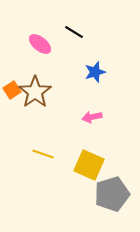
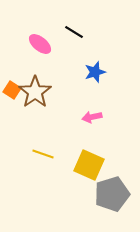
orange square: rotated 24 degrees counterclockwise
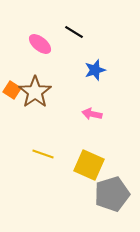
blue star: moved 2 px up
pink arrow: moved 3 px up; rotated 24 degrees clockwise
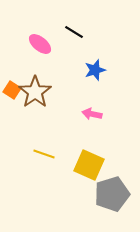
yellow line: moved 1 px right
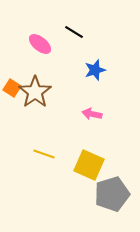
orange square: moved 2 px up
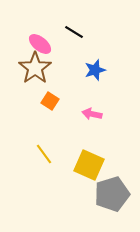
orange square: moved 38 px right, 13 px down
brown star: moved 24 px up
yellow line: rotated 35 degrees clockwise
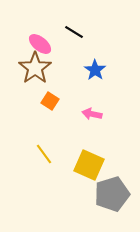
blue star: rotated 20 degrees counterclockwise
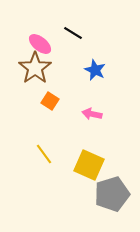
black line: moved 1 px left, 1 px down
blue star: rotated 10 degrees counterclockwise
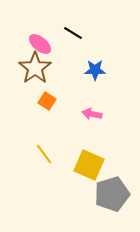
blue star: rotated 25 degrees counterclockwise
orange square: moved 3 px left
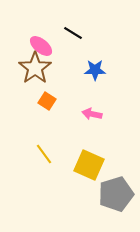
pink ellipse: moved 1 px right, 2 px down
gray pentagon: moved 4 px right
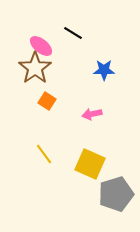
blue star: moved 9 px right
pink arrow: rotated 24 degrees counterclockwise
yellow square: moved 1 px right, 1 px up
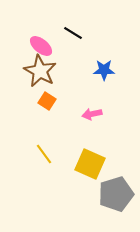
brown star: moved 5 px right, 3 px down; rotated 8 degrees counterclockwise
